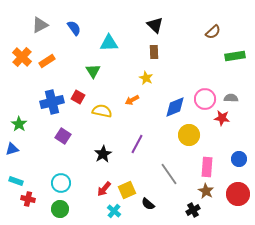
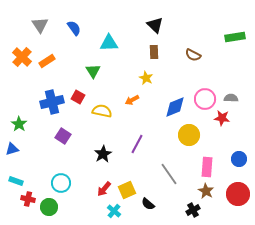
gray triangle: rotated 36 degrees counterclockwise
brown semicircle: moved 20 px left, 23 px down; rotated 70 degrees clockwise
green rectangle: moved 19 px up
green circle: moved 11 px left, 2 px up
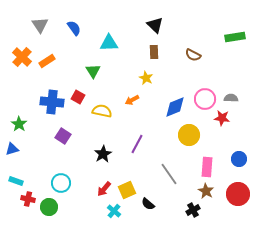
blue cross: rotated 20 degrees clockwise
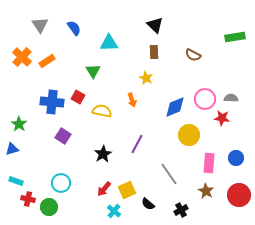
orange arrow: rotated 80 degrees counterclockwise
blue circle: moved 3 px left, 1 px up
pink rectangle: moved 2 px right, 4 px up
red circle: moved 1 px right, 1 px down
black cross: moved 12 px left
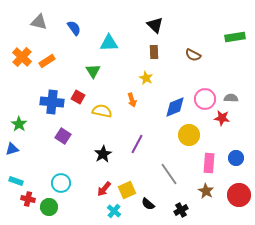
gray triangle: moved 1 px left, 3 px up; rotated 42 degrees counterclockwise
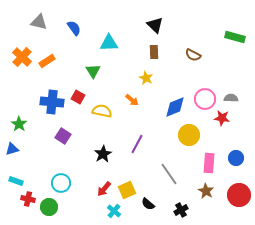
green rectangle: rotated 24 degrees clockwise
orange arrow: rotated 32 degrees counterclockwise
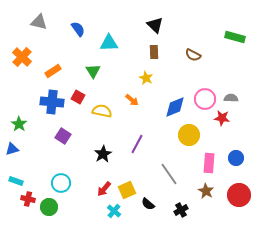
blue semicircle: moved 4 px right, 1 px down
orange rectangle: moved 6 px right, 10 px down
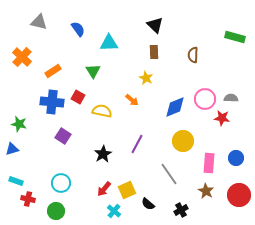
brown semicircle: rotated 63 degrees clockwise
green star: rotated 21 degrees counterclockwise
yellow circle: moved 6 px left, 6 px down
green circle: moved 7 px right, 4 px down
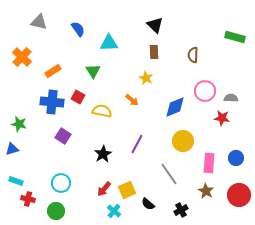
pink circle: moved 8 px up
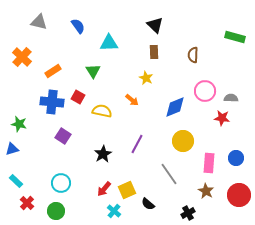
blue semicircle: moved 3 px up
cyan rectangle: rotated 24 degrees clockwise
red cross: moved 1 px left, 4 px down; rotated 32 degrees clockwise
black cross: moved 7 px right, 3 px down
